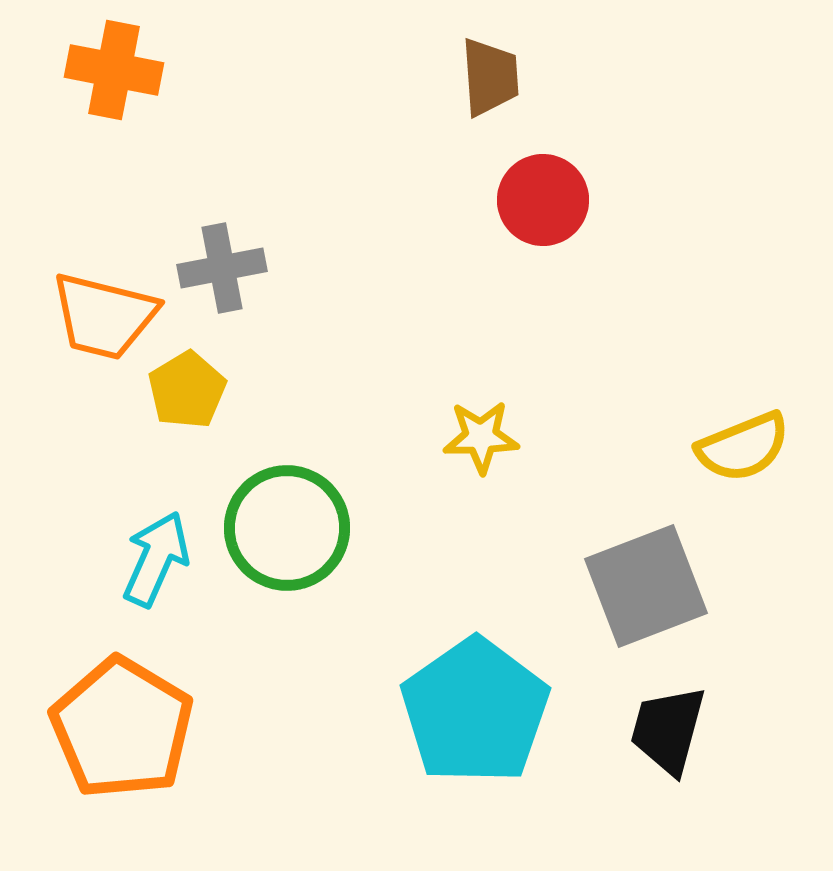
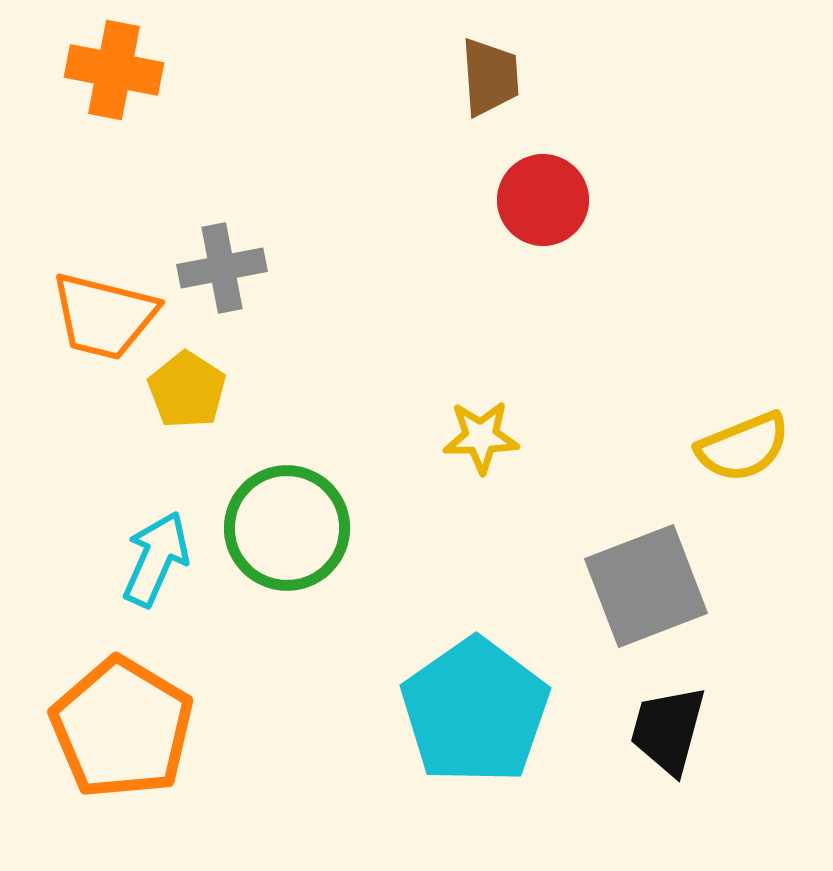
yellow pentagon: rotated 8 degrees counterclockwise
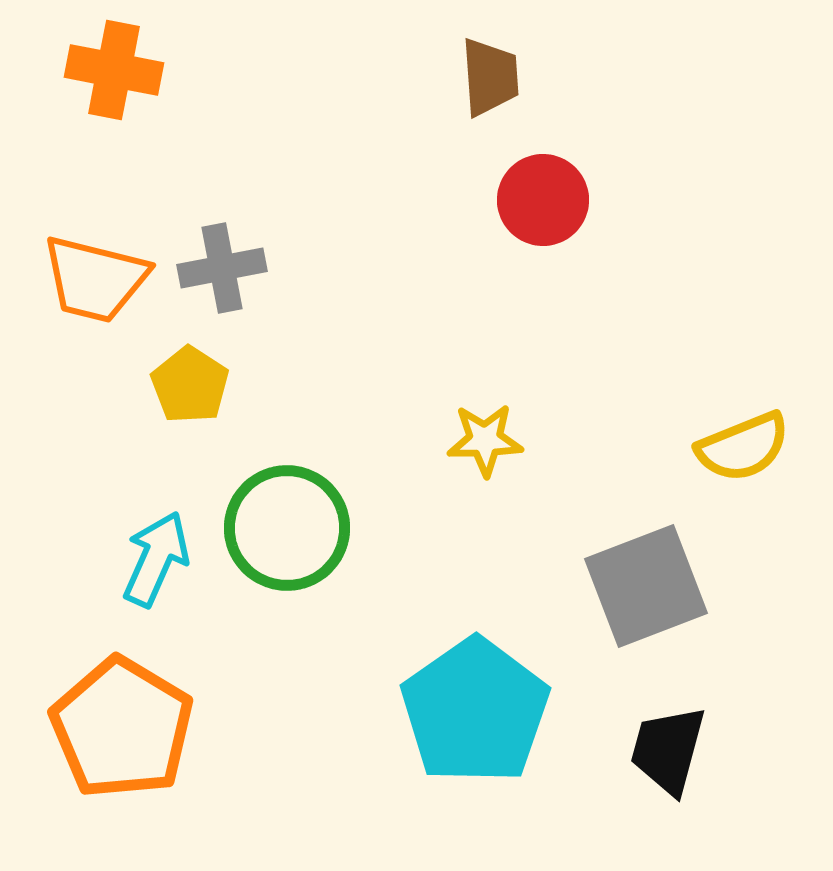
orange trapezoid: moved 9 px left, 37 px up
yellow pentagon: moved 3 px right, 5 px up
yellow star: moved 4 px right, 3 px down
black trapezoid: moved 20 px down
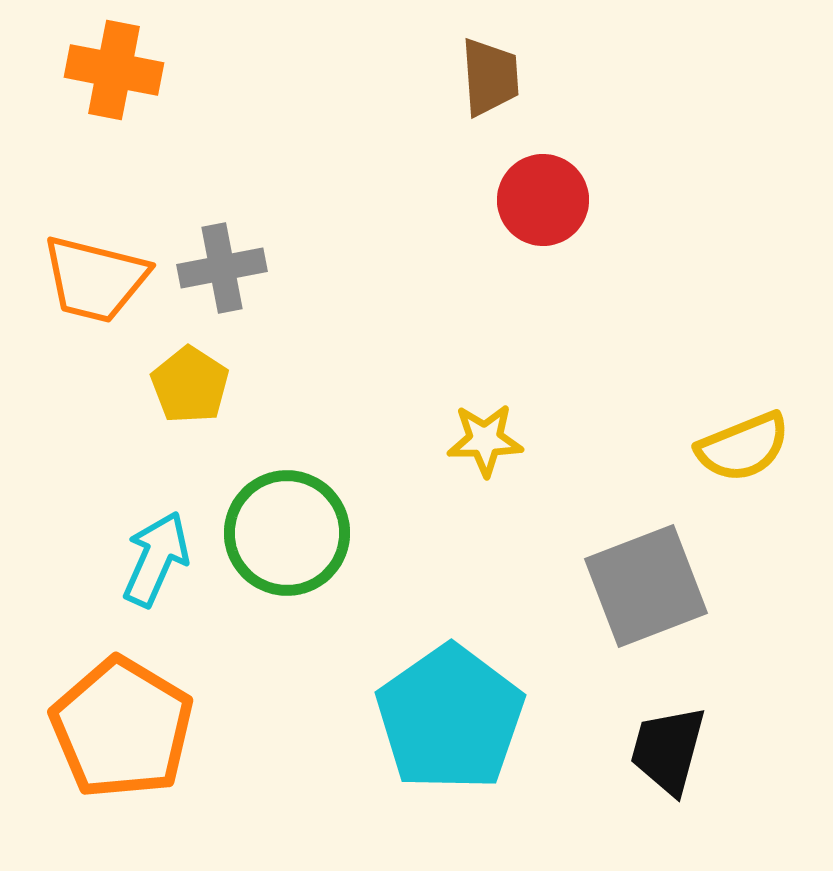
green circle: moved 5 px down
cyan pentagon: moved 25 px left, 7 px down
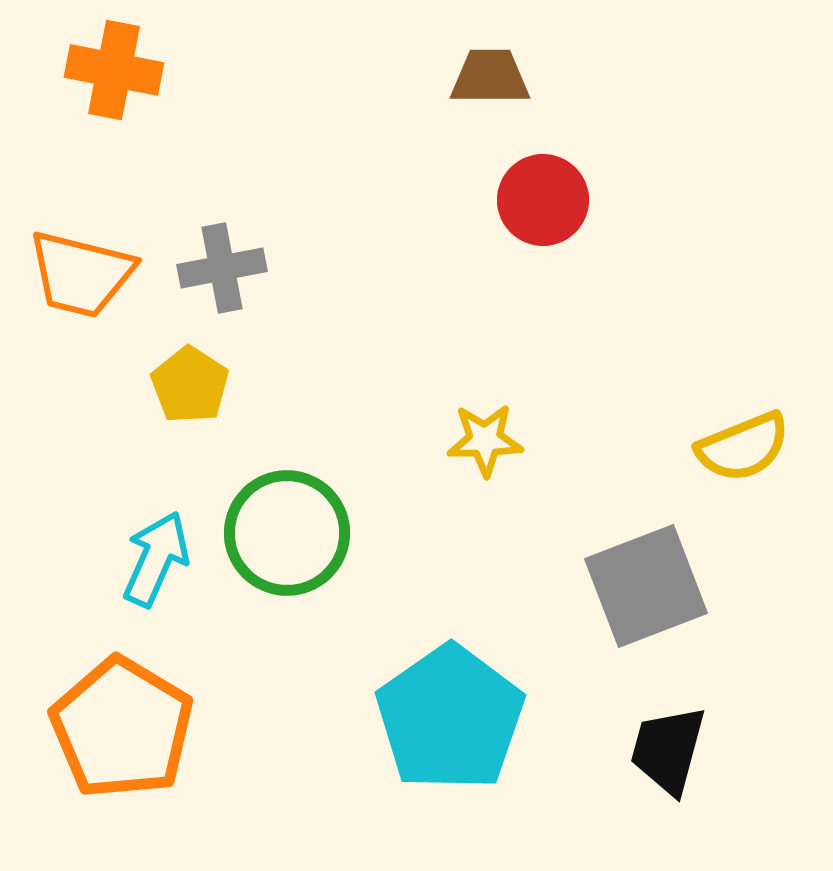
brown trapezoid: rotated 86 degrees counterclockwise
orange trapezoid: moved 14 px left, 5 px up
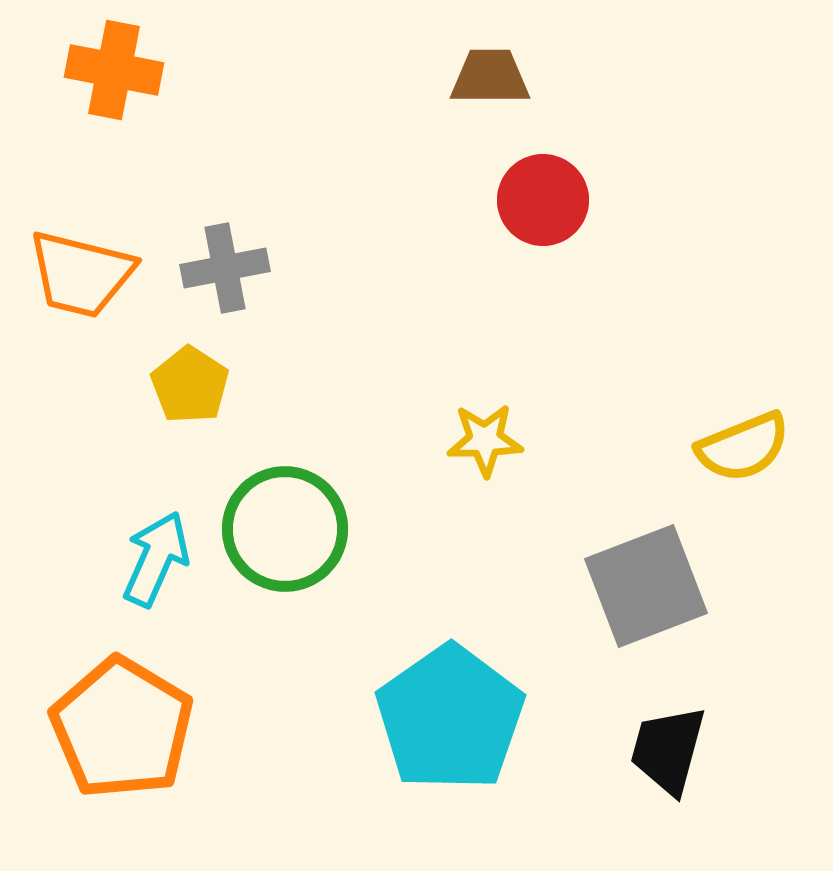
gray cross: moved 3 px right
green circle: moved 2 px left, 4 px up
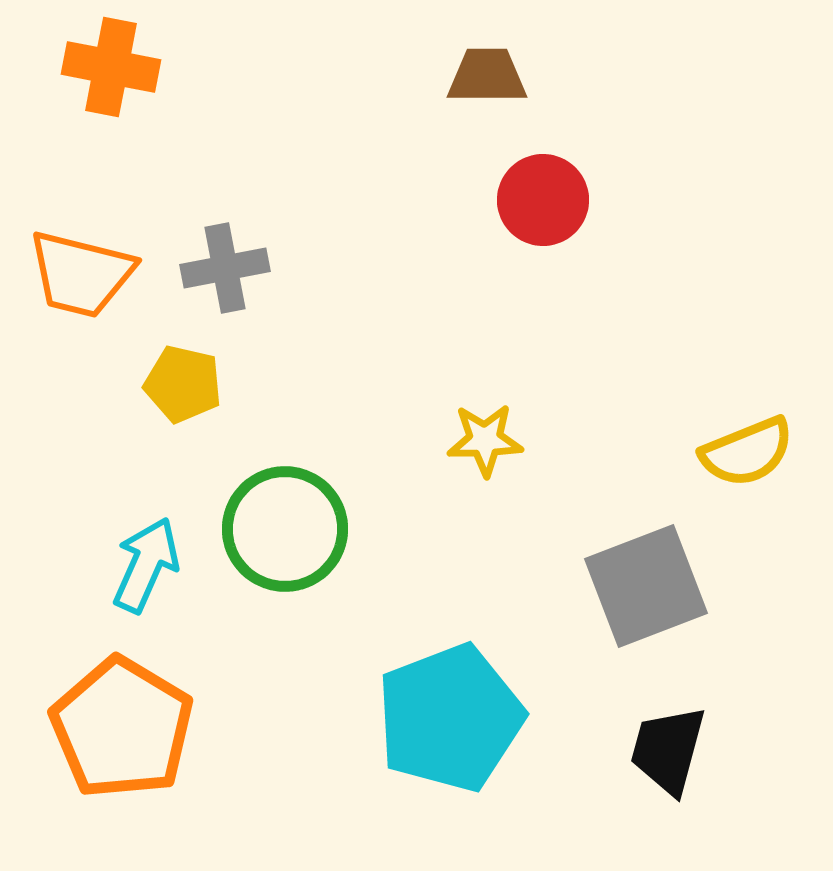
orange cross: moved 3 px left, 3 px up
brown trapezoid: moved 3 px left, 1 px up
yellow pentagon: moved 7 px left, 1 px up; rotated 20 degrees counterclockwise
yellow semicircle: moved 4 px right, 5 px down
cyan arrow: moved 10 px left, 6 px down
cyan pentagon: rotated 14 degrees clockwise
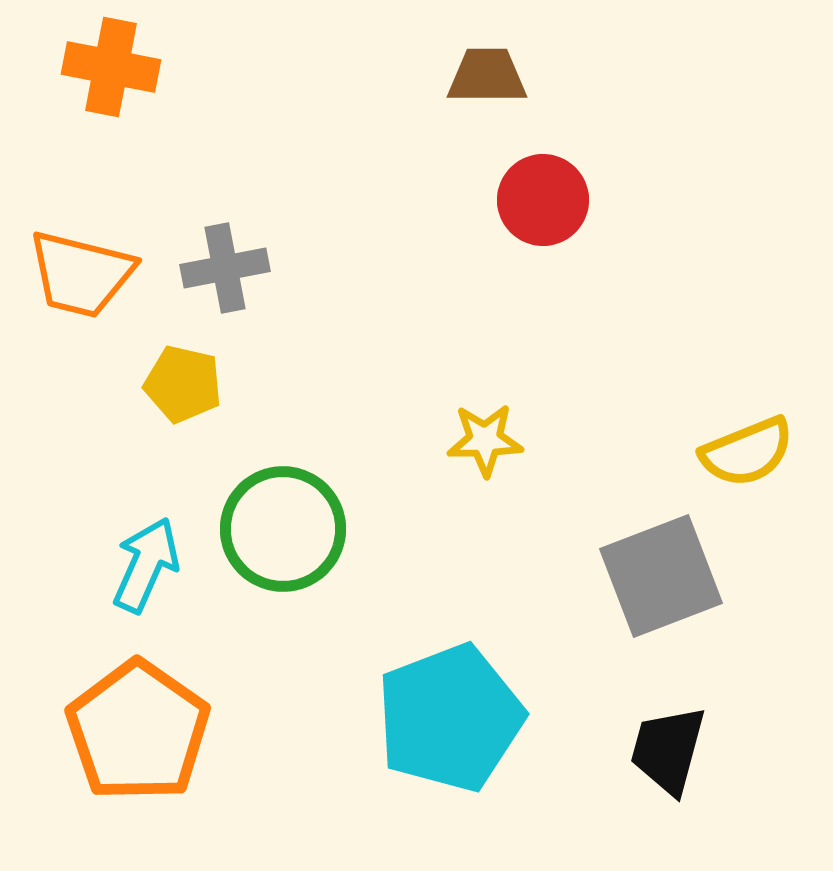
green circle: moved 2 px left
gray square: moved 15 px right, 10 px up
orange pentagon: moved 16 px right, 3 px down; rotated 4 degrees clockwise
